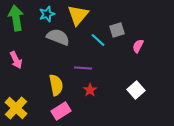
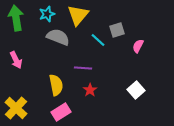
pink rectangle: moved 1 px down
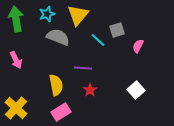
green arrow: moved 1 px down
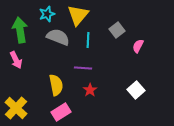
green arrow: moved 4 px right, 11 px down
gray square: rotated 21 degrees counterclockwise
cyan line: moved 10 px left; rotated 49 degrees clockwise
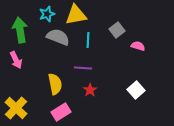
yellow triangle: moved 2 px left; rotated 40 degrees clockwise
pink semicircle: rotated 80 degrees clockwise
yellow semicircle: moved 1 px left, 1 px up
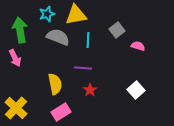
pink arrow: moved 1 px left, 2 px up
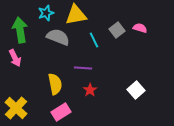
cyan star: moved 1 px left, 1 px up
cyan line: moved 6 px right; rotated 28 degrees counterclockwise
pink semicircle: moved 2 px right, 18 px up
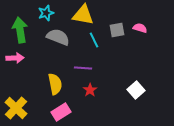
yellow triangle: moved 7 px right; rotated 20 degrees clockwise
gray square: rotated 28 degrees clockwise
pink arrow: rotated 66 degrees counterclockwise
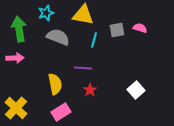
green arrow: moved 1 px left, 1 px up
cyan line: rotated 42 degrees clockwise
